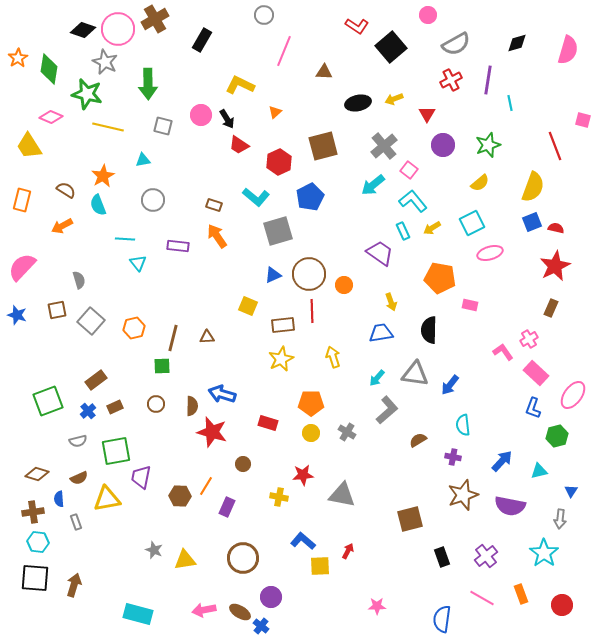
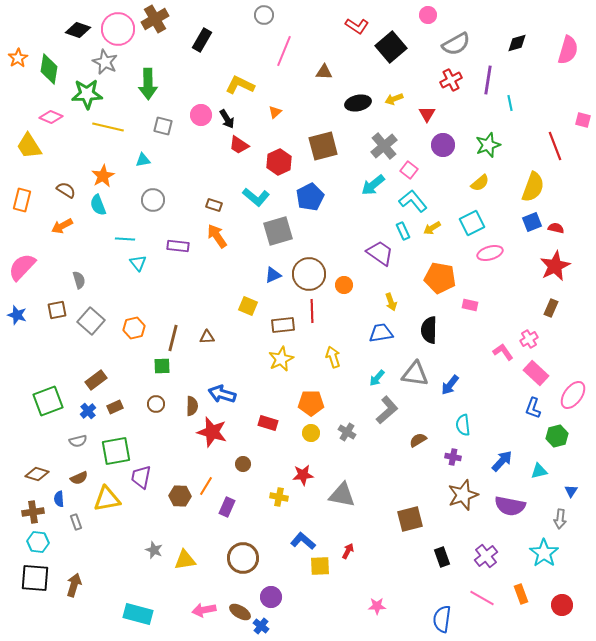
black diamond at (83, 30): moved 5 px left
green star at (87, 94): rotated 16 degrees counterclockwise
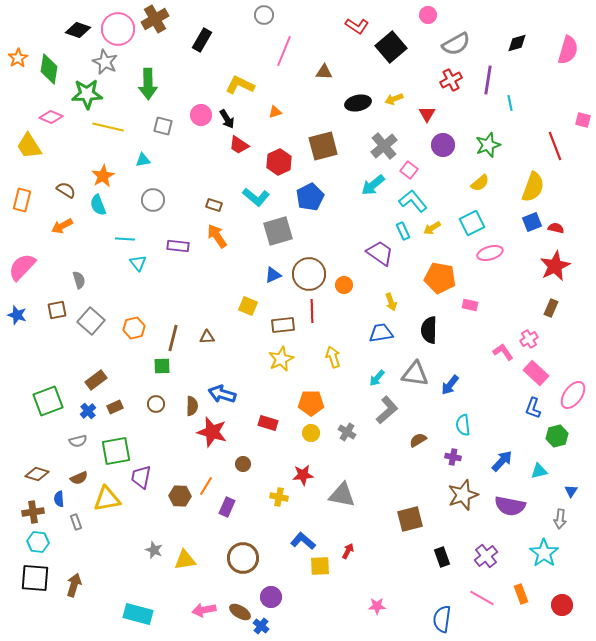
orange triangle at (275, 112): rotated 24 degrees clockwise
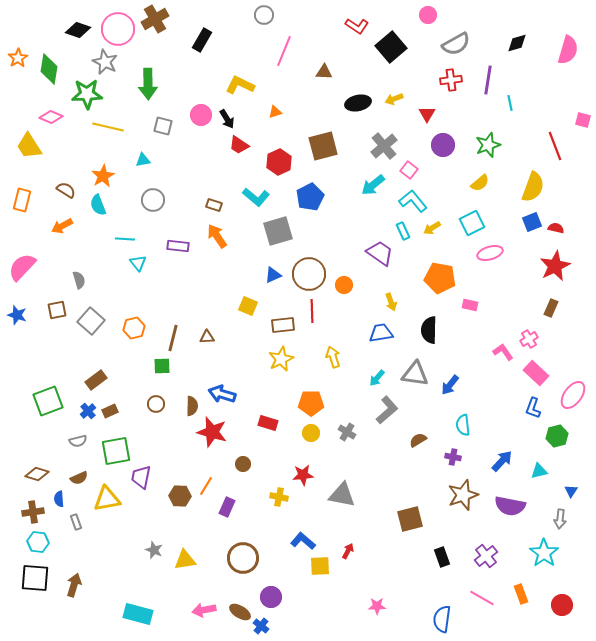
red cross at (451, 80): rotated 20 degrees clockwise
brown rectangle at (115, 407): moved 5 px left, 4 px down
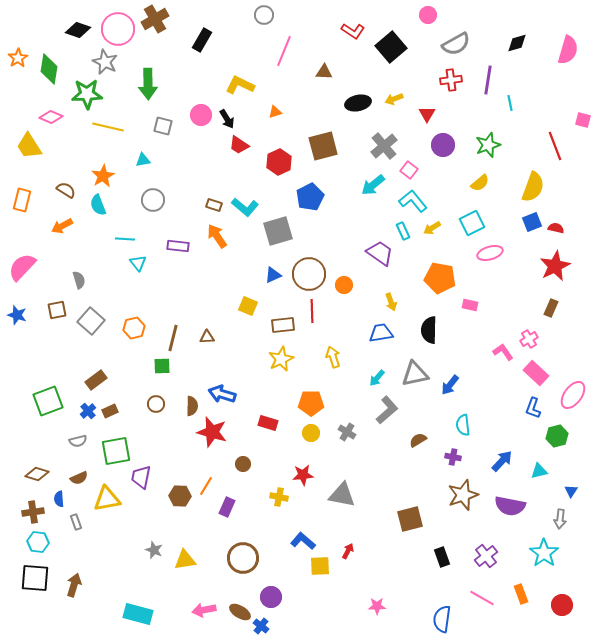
red L-shape at (357, 26): moved 4 px left, 5 px down
cyan L-shape at (256, 197): moved 11 px left, 10 px down
gray triangle at (415, 374): rotated 20 degrees counterclockwise
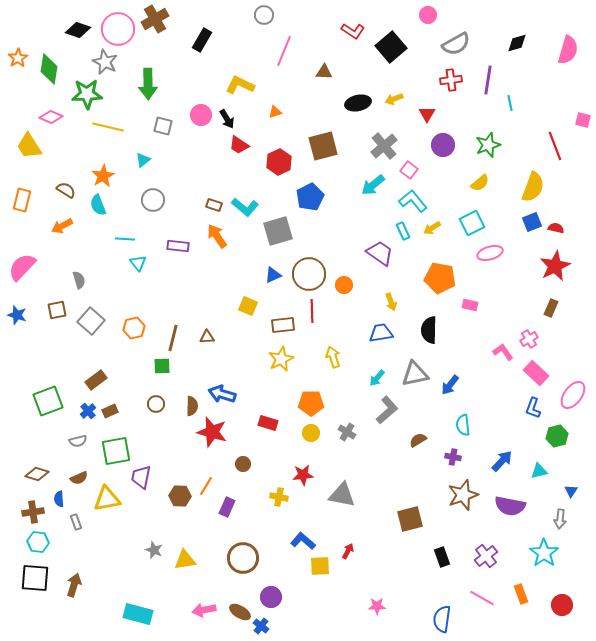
cyan triangle at (143, 160): rotated 28 degrees counterclockwise
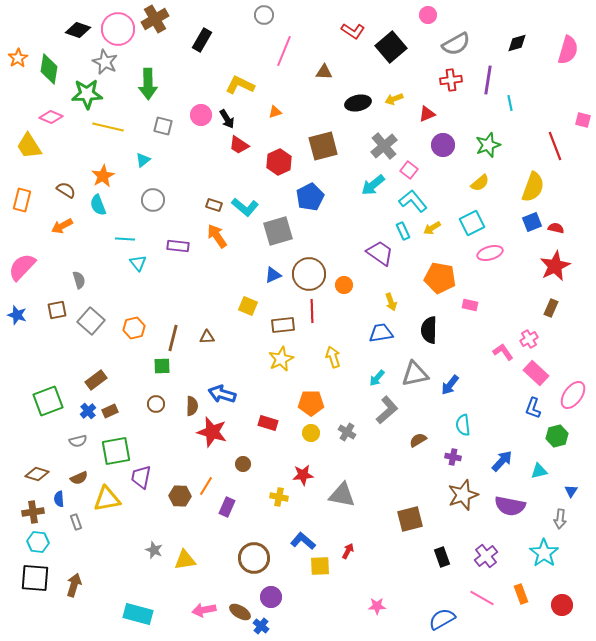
red triangle at (427, 114): rotated 36 degrees clockwise
brown circle at (243, 558): moved 11 px right
blue semicircle at (442, 619): rotated 52 degrees clockwise
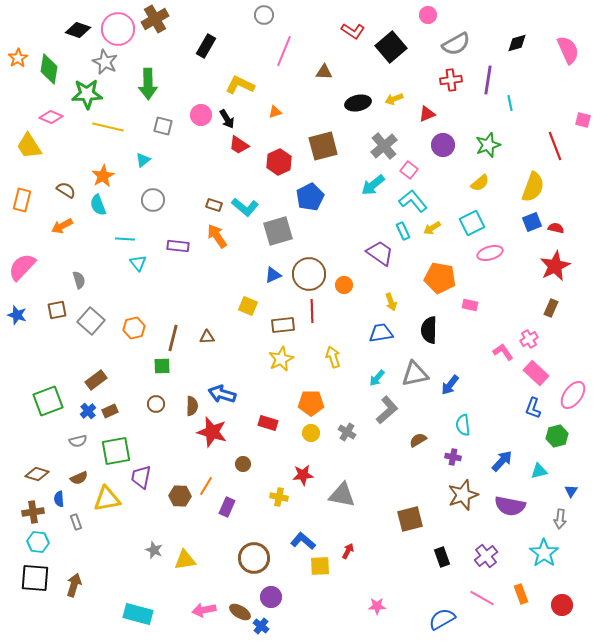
black rectangle at (202, 40): moved 4 px right, 6 px down
pink semicircle at (568, 50): rotated 40 degrees counterclockwise
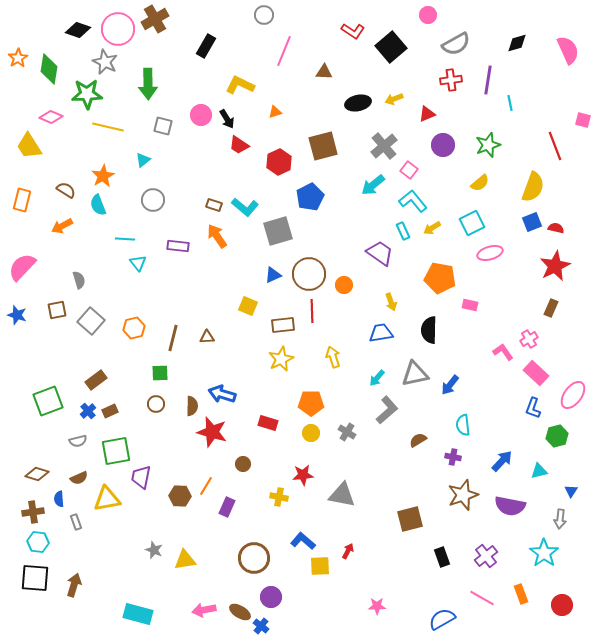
green square at (162, 366): moved 2 px left, 7 px down
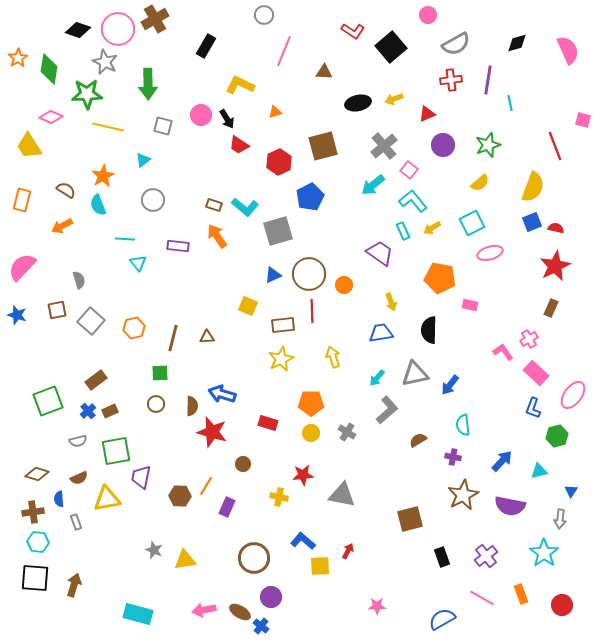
brown star at (463, 495): rotated 8 degrees counterclockwise
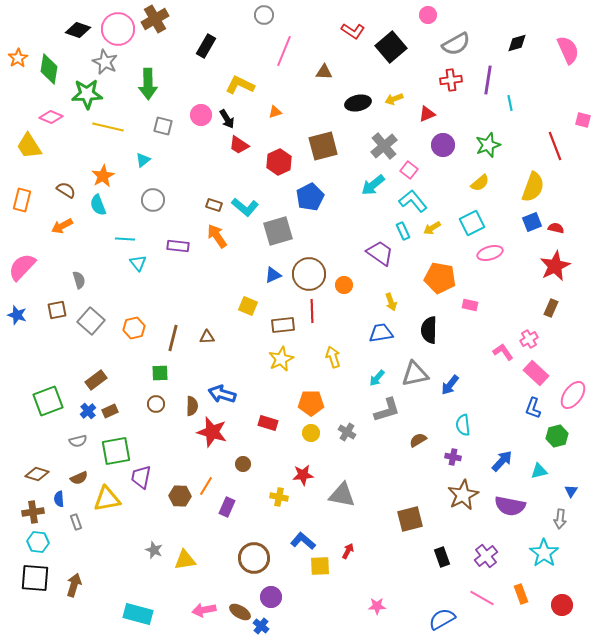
gray L-shape at (387, 410): rotated 24 degrees clockwise
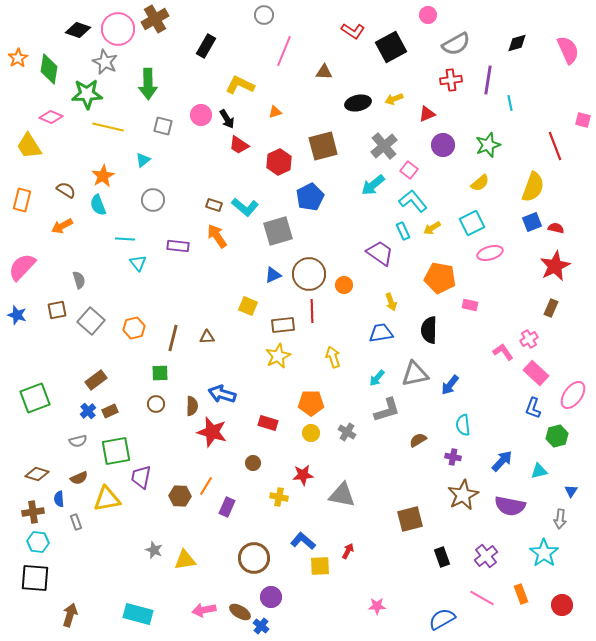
black square at (391, 47): rotated 12 degrees clockwise
yellow star at (281, 359): moved 3 px left, 3 px up
green square at (48, 401): moved 13 px left, 3 px up
brown circle at (243, 464): moved 10 px right, 1 px up
brown arrow at (74, 585): moved 4 px left, 30 px down
